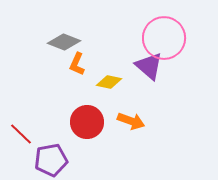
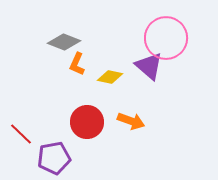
pink circle: moved 2 px right
yellow diamond: moved 1 px right, 5 px up
purple pentagon: moved 3 px right, 2 px up
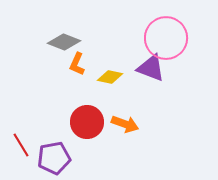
purple triangle: moved 2 px right, 2 px down; rotated 20 degrees counterclockwise
orange arrow: moved 6 px left, 3 px down
red line: moved 11 px down; rotated 15 degrees clockwise
